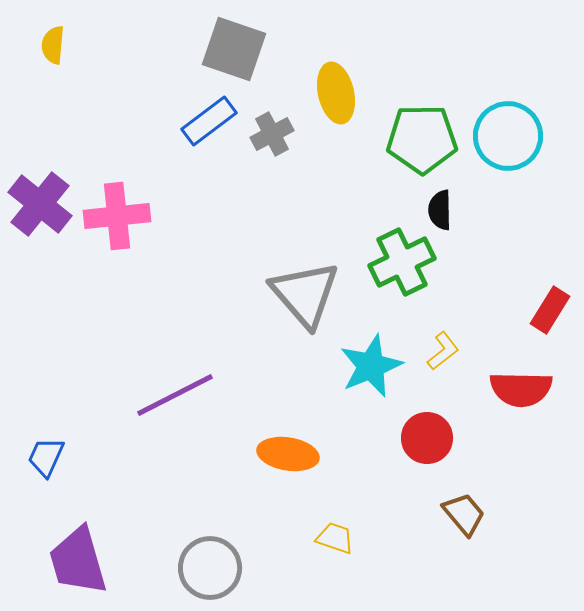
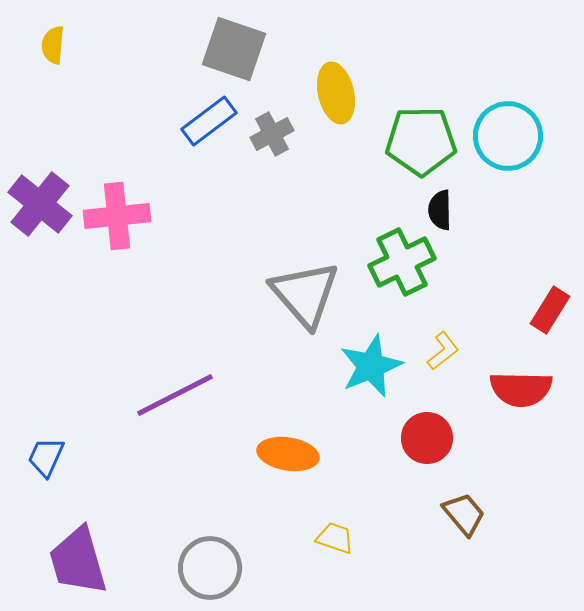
green pentagon: moved 1 px left, 2 px down
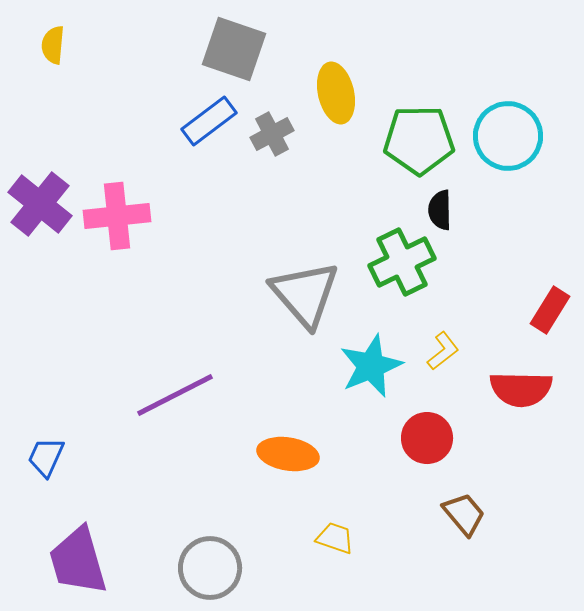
green pentagon: moved 2 px left, 1 px up
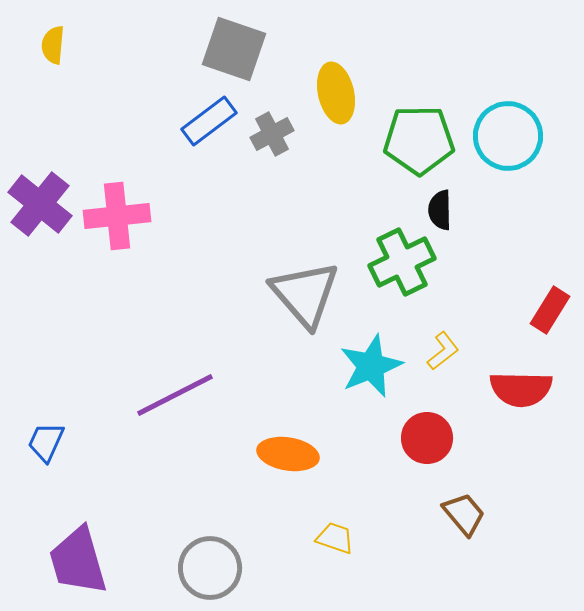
blue trapezoid: moved 15 px up
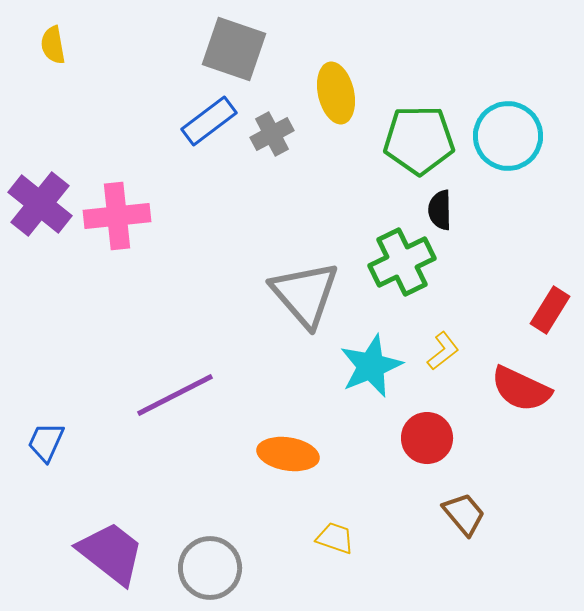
yellow semicircle: rotated 15 degrees counterclockwise
red semicircle: rotated 24 degrees clockwise
purple trapezoid: moved 33 px right, 8 px up; rotated 144 degrees clockwise
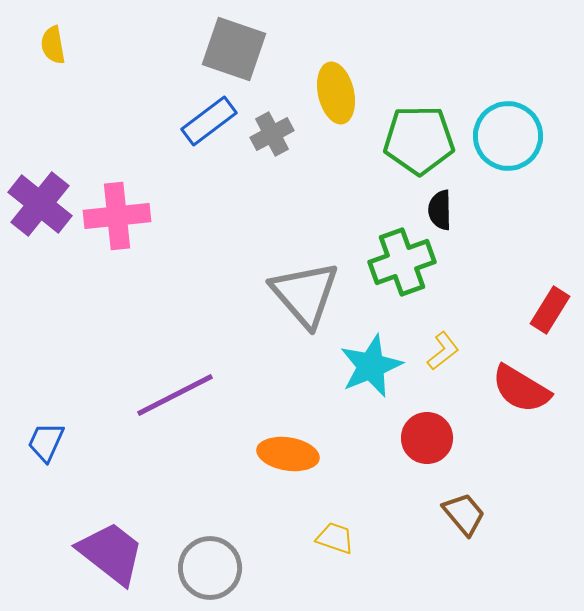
green cross: rotated 6 degrees clockwise
red semicircle: rotated 6 degrees clockwise
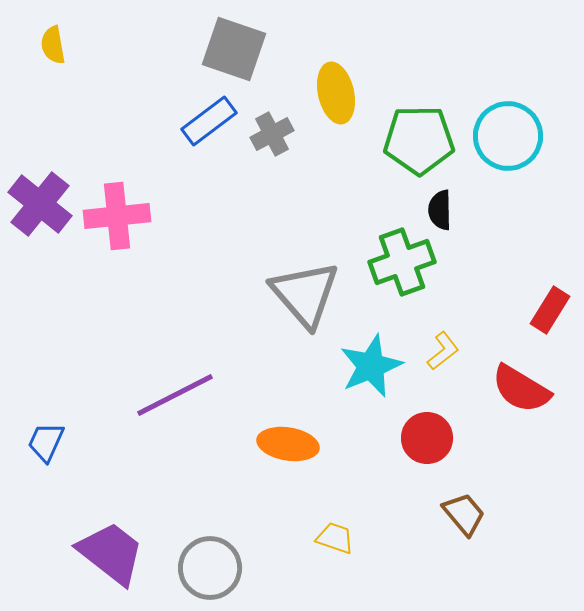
orange ellipse: moved 10 px up
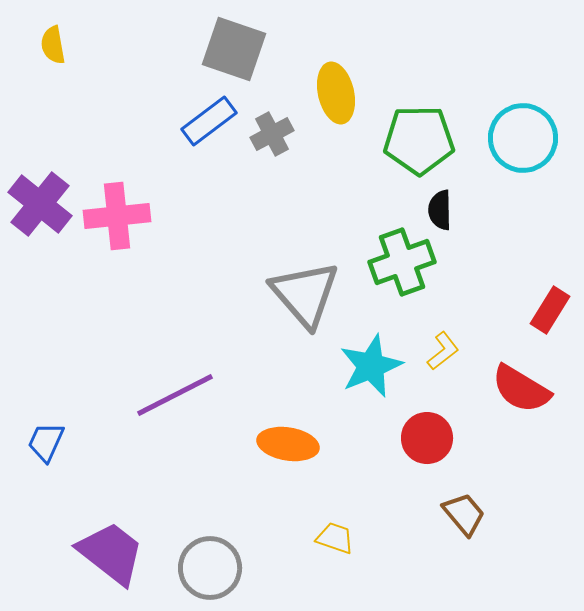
cyan circle: moved 15 px right, 2 px down
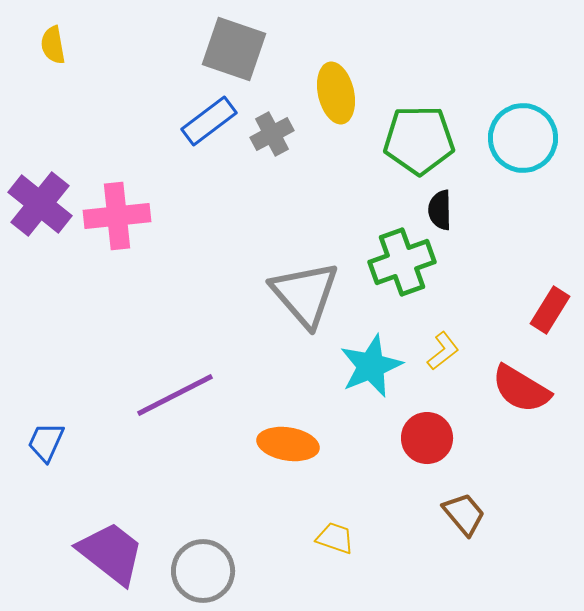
gray circle: moved 7 px left, 3 px down
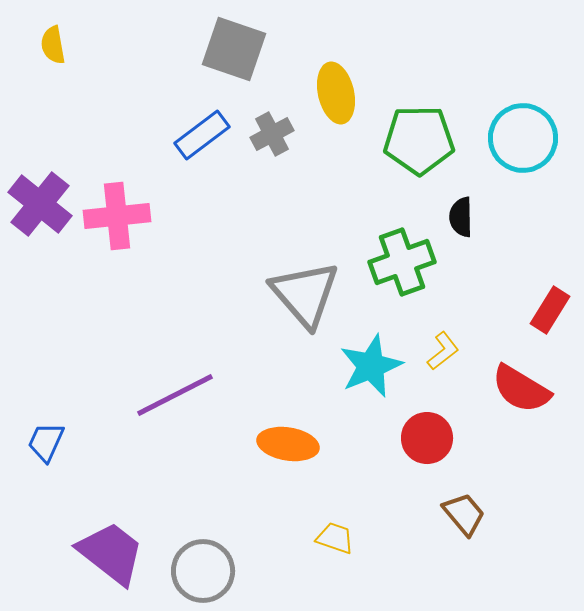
blue rectangle: moved 7 px left, 14 px down
black semicircle: moved 21 px right, 7 px down
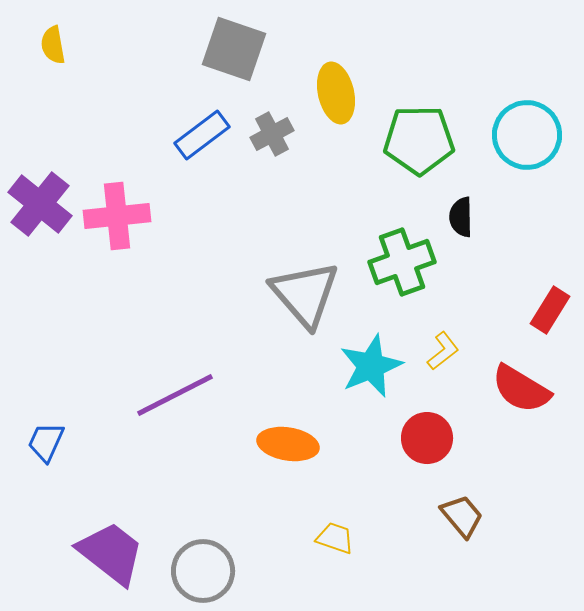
cyan circle: moved 4 px right, 3 px up
brown trapezoid: moved 2 px left, 2 px down
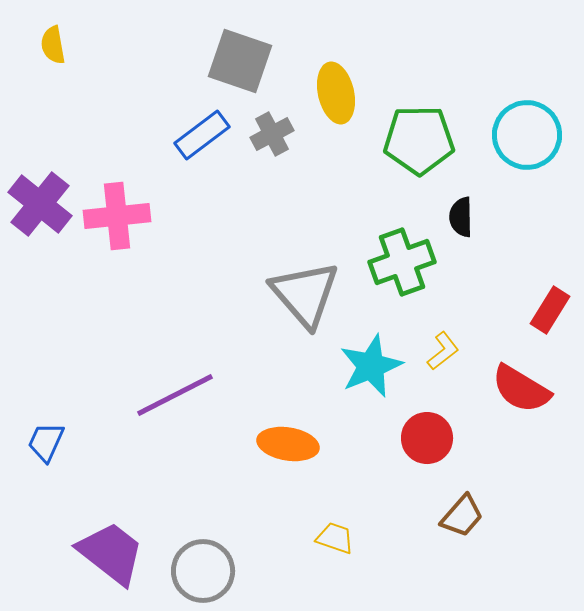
gray square: moved 6 px right, 12 px down
brown trapezoid: rotated 81 degrees clockwise
